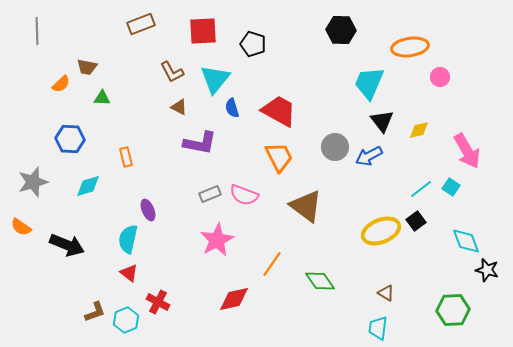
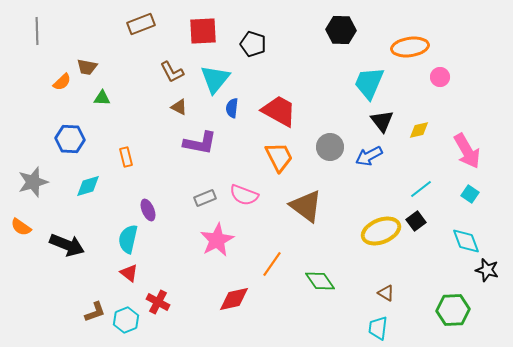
orange semicircle at (61, 84): moved 1 px right, 2 px up
blue semicircle at (232, 108): rotated 24 degrees clockwise
gray circle at (335, 147): moved 5 px left
cyan square at (451, 187): moved 19 px right, 7 px down
gray rectangle at (210, 194): moved 5 px left, 4 px down
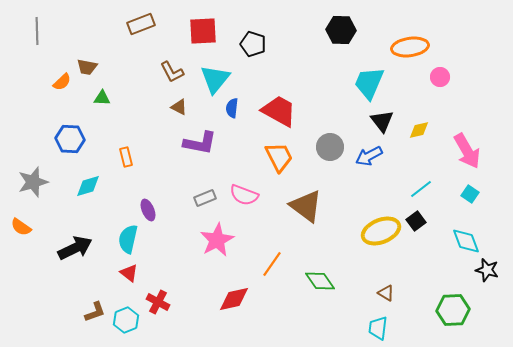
black arrow at (67, 245): moved 8 px right, 3 px down; rotated 48 degrees counterclockwise
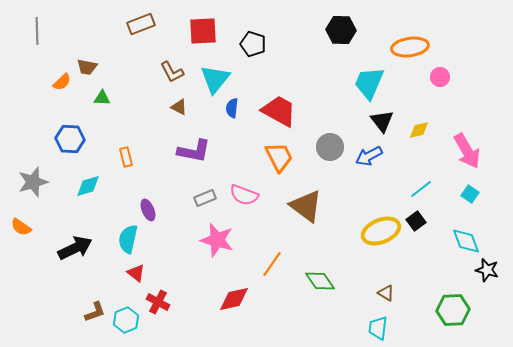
purple L-shape at (200, 143): moved 6 px left, 8 px down
pink star at (217, 240): rotated 28 degrees counterclockwise
red triangle at (129, 273): moved 7 px right
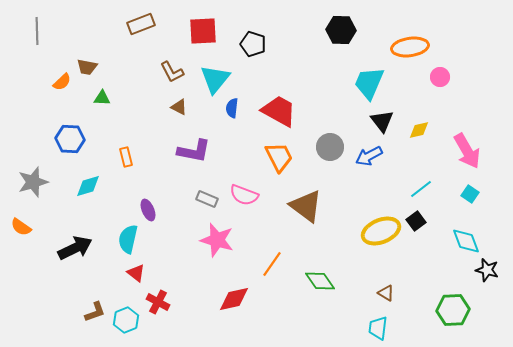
gray rectangle at (205, 198): moved 2 px right, 1 px down; rotated 45 degrees clockwise
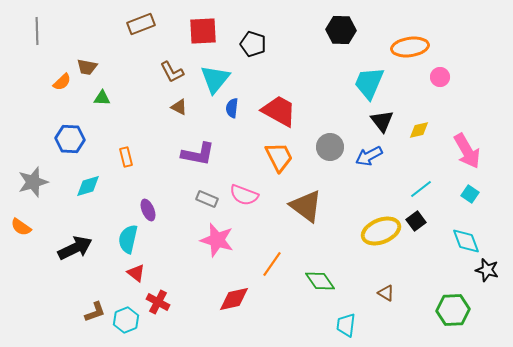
purple L-shape at (194, 151): moved 4 px right, 3 px down
cyan trapezoid at (378, 328): moved 32 px left, 3 px up
